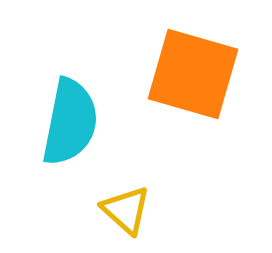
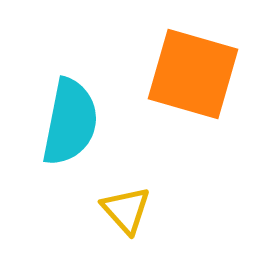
yellow triangle: rotated 6 degrees clockwise
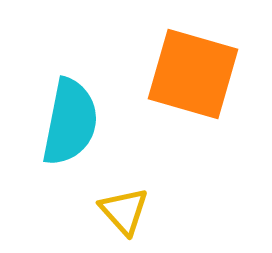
yellow triangle: moved 2 px left, 1 px down
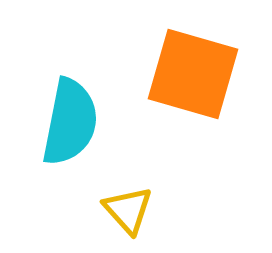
yellow triangle: moved 4 px right, 1 px up
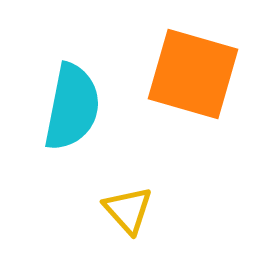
cyan semicircle: moved 2 px right, 15 px up
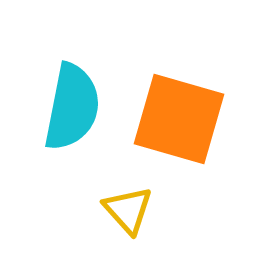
orange square: moved 14 px left, 45 px down
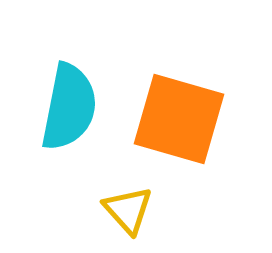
cyan semicircle: moved 3 px left
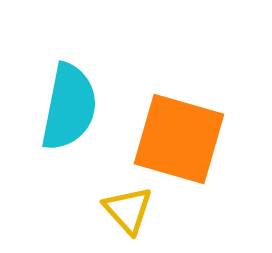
orange square: moved 20 px down
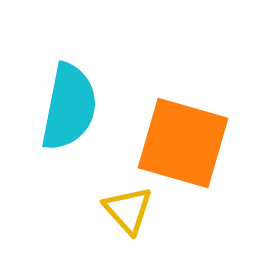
orange square: moved 4 px right, 4 px down
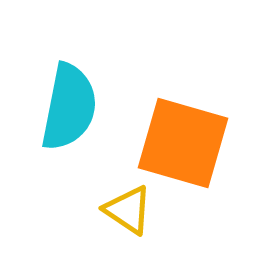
yellow triangle: rotated 14 degrees counterclockwise
